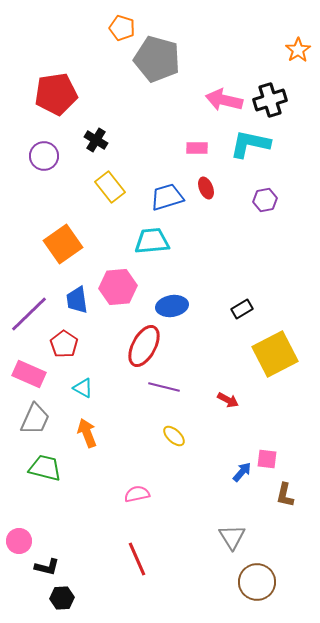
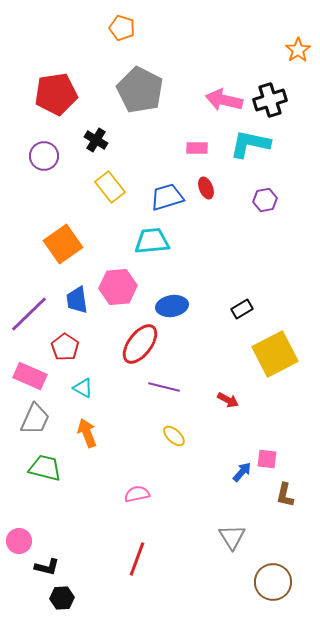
gray pentagon at (157, 59): moved 17 px left, 31 px down; rotated 12 degrees clockwise
red pentagon at (64, 344): moved 1 px right, 3 px down
red ellipse at (144, 346): moved 4 px left, 2 px up; rotated 9 degrees clockwise
pink rectangle at (29, 374): moved 1 px right, 2 px down
red line at (137, 559): rotated 44 degrees clockwise
brown circle at (257, 582): moved 16 px right
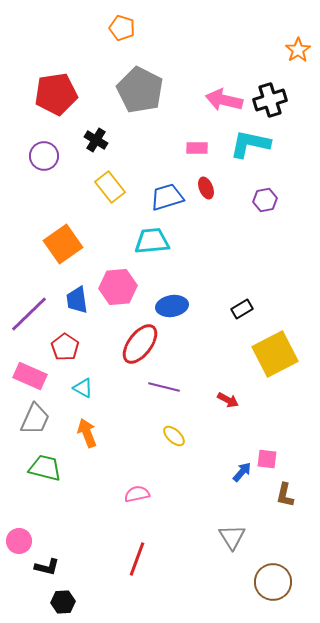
black hexagon at (62, 598): moved 1 px right, 4 px down
